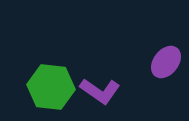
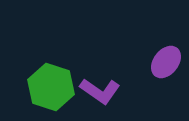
green hexagon: rotated 12 degrees clockwise
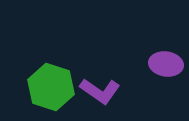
purple ellipse: moved 2 px down; rotated 60 degrees clockwise
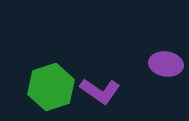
green hexagon: rotated 24 degrees clockwise
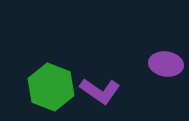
green hexagon: rotated 21 degrees counterclockwise
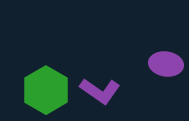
green hexagon: moved 5 px left, 3 px down; rotated 9 degrees clockwise
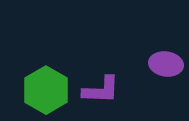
purple L-shape: moved 1 px right, 1 px up; rotated 33 degrees counterclockwise
